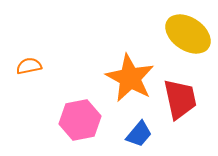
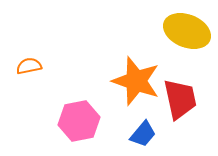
yellow ellipse: moved 1 px left, 3 px up; rotated 12 degrees counterclockwise
orange star: moved 6 px right, 3 px down; rotated 9 degrees counterclockwise
pink hexagon: moved 1 px left, 1 px down
blue trapezoid: moved 4 px right
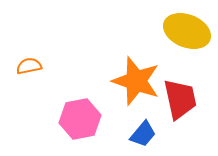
pink hexagon: moved 1 px right, 2 px up
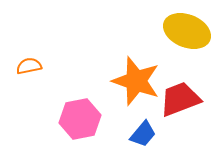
red trapezoid: rotated 99 degrees counterclockwise
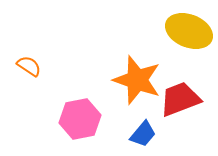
yellow ellipse: moved 2 px right
orange semicircle: rotated 45 degrees clockwise
orange star: moved 1 px right, 1 px up
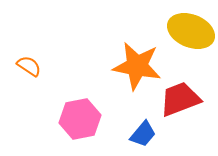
yellow ellipse: moved 2 px right
orange star: moved 14 px up; rotated 9 degrees counterclockwise
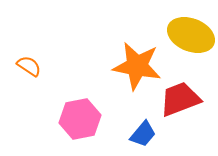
yellow ellipse: moved 4 px down
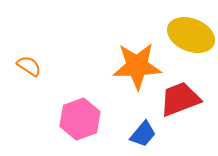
orange star: rotated 12 degrees counterclockwise
pink hexagon: rotated 9 degrees counterclockwise
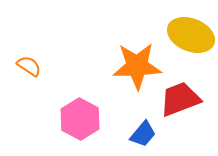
pink hexagon: rotated 12 degrees counterclockwise
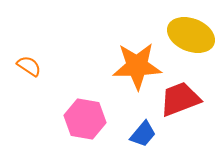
pink hexagon: moved 5 px right; rotated 18 degrees counterclockwise
